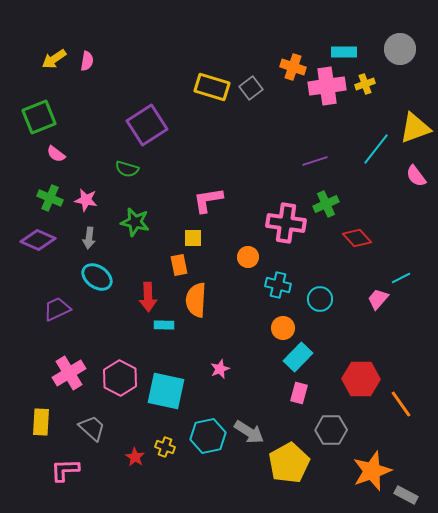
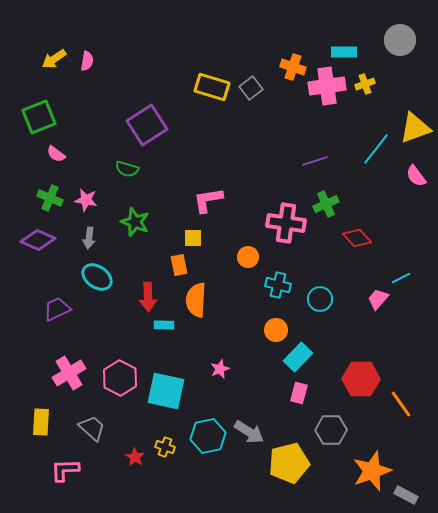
gray circle at (400, 49): moved 9 px up
green star at (135, 222): rotated 8 degrees clockwise
orange circle at (283, 328): moved 7 px left, 2 px down
yellow pentagon at (289, 463): rotated 15 degrees clockwise
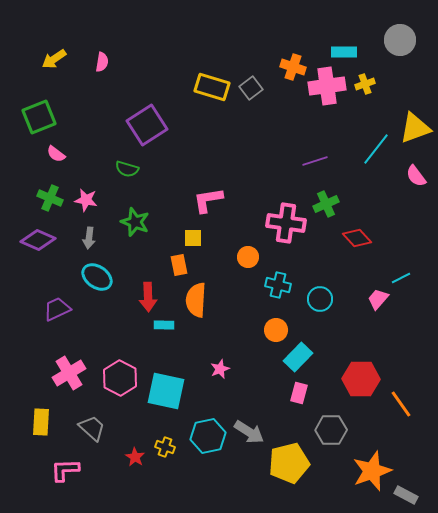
pink semicircle at (87, 61): moved 15 px right, 1 px down
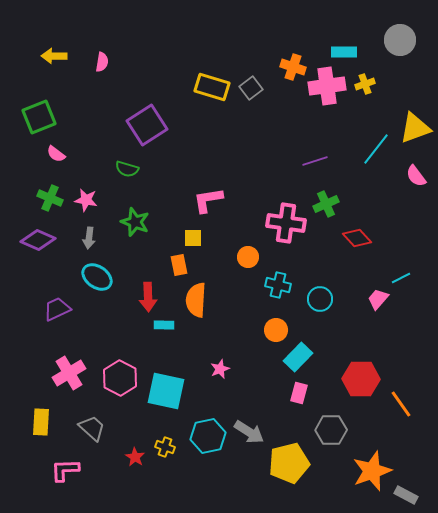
yellow arrow at (54, 59): moved 3 px up; rotated 35 degrees clockwise
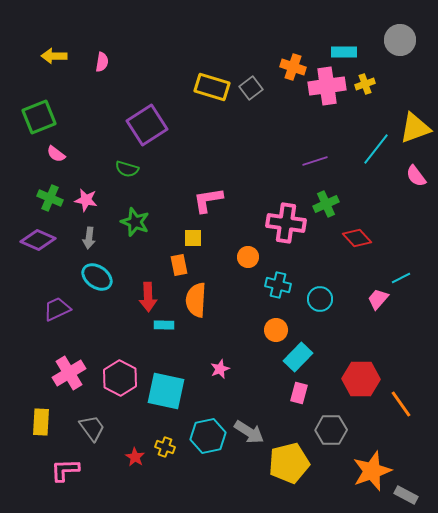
gray trapezoid at (92, 428): rotated 12 degrees clockwise
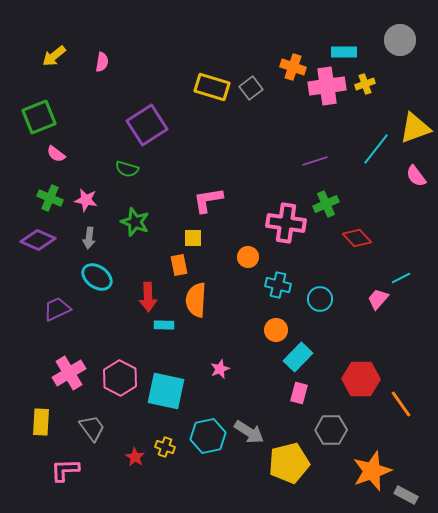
yellow arrow at (54, 56): rotated 40 degrees counterclockwise
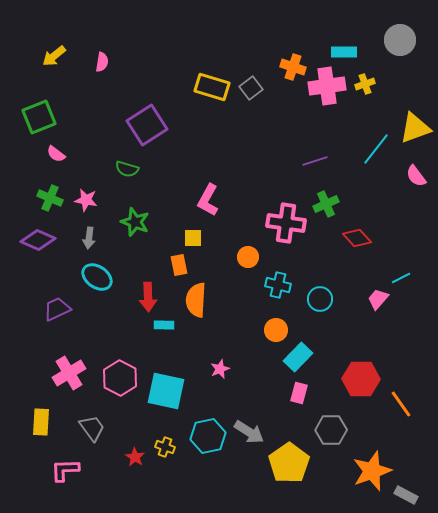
pink L-shape at (208, 200): rotated 52 degrees counterclockwise
yellow pentagon at (289, 463): rotated 21 degrees counterclockwise
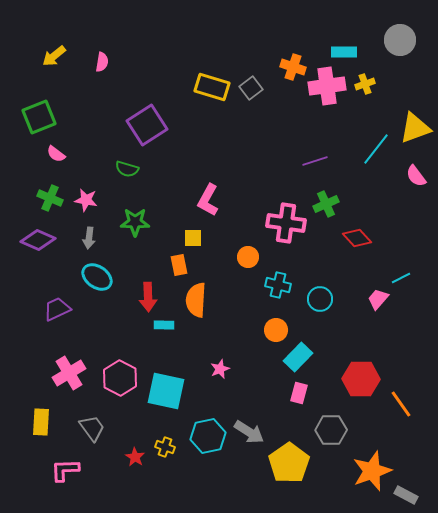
green star at (135, 222): rotated 20 degrees counterclockwise
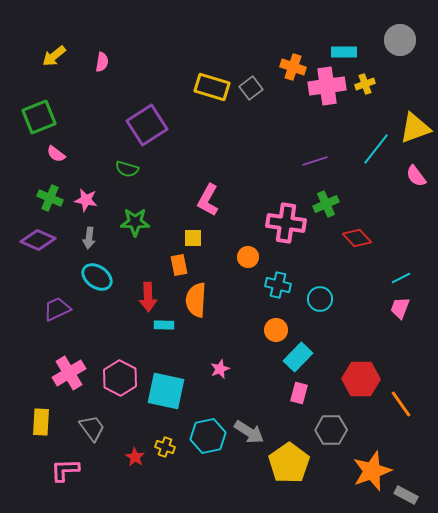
pink trapezoid at (378, 299): moved 22 px right, 9 px down; rotated 20 degrees counterclockwise
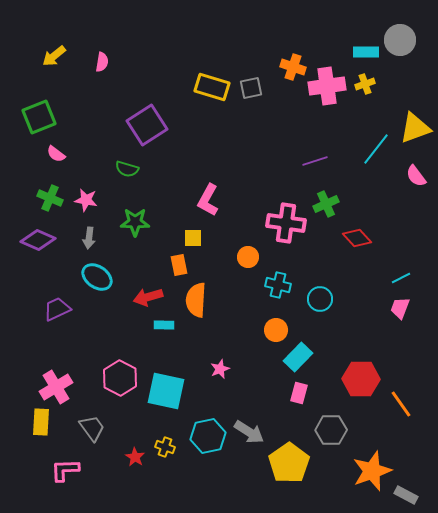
cyan rectangle at (344, 52): moved 22 px right
gray square at (251, 88): rotated 25 degrees clockwise
red arrow at (148, 297): rotated 76 degrees clockwise
pink cross at (69, 373): moved 13 px left, 14 px down
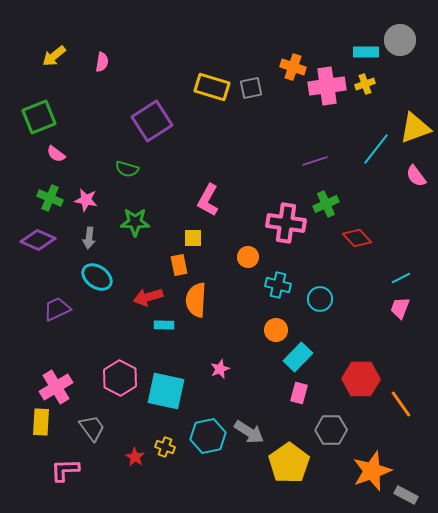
purple square at (147, 125): moved 5 px right, 4 px up
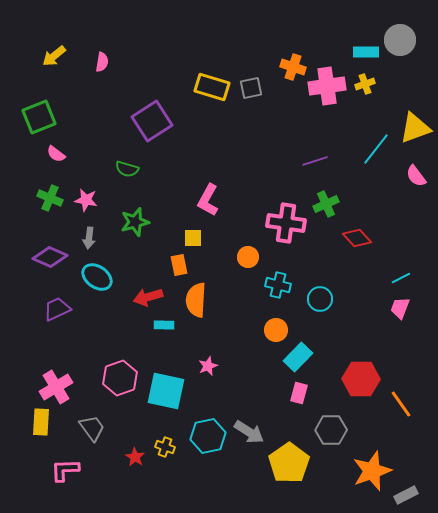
green star at (135, 222): rotated 16 degrees counterclockwise
purple diamond at (38, 240): moved 12 px right, 17 px down
pink star at (220, 369): moved 12 px left, 3 px up
pink hexagon at (120, 378): rotated 12 degrees clockwise
gray rectangle at (406, 495): rotated 55 degrees counterclockwise
